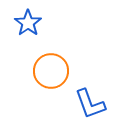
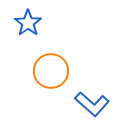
blue L-shape: moved 2 px right; rotated 28 degrees counterclockwise
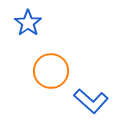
blue L-shape: moved 1 px left, 3 px up
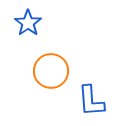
blue L-shape: rotated 44 degrees clockwise
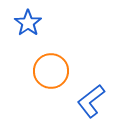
blue L-shape: rotated 56 degrees clockwise
